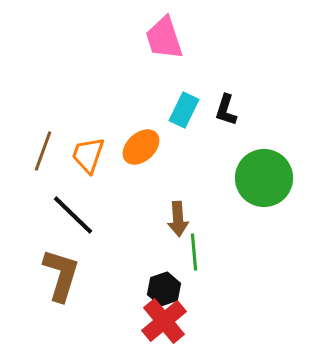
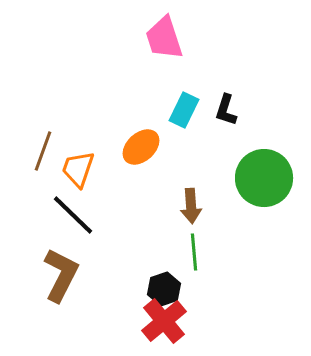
orange trapezoid: moved 10 px left, 14 px down
brown arrow: moved 13 px right, 13 px up
brown L-shape: rotated 10 degrees clockwise
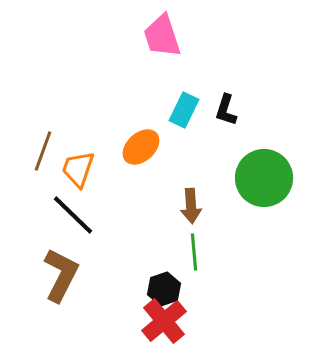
pink trapezoid: moved 2 px left, 2 px up
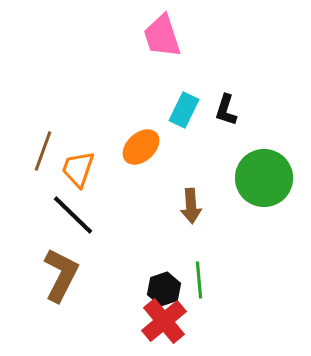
green line: moved 5 px right, 28 px down
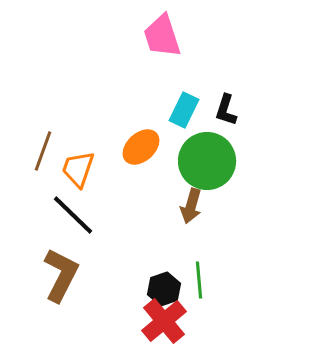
green circle: moved 57 px left, 17 px up
brown arrow: rotated 20 degrees clockwise
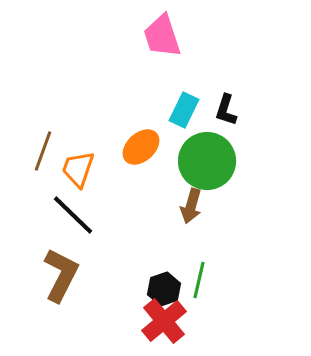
green line: rotated 18 degrees clockwise
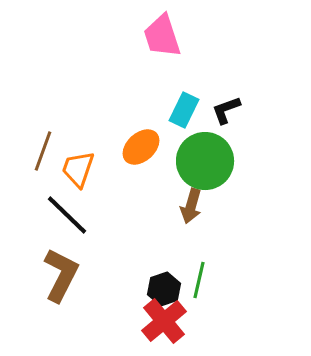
black L-shape: rotated 52 degrees clockwise
green circle: moved 2 px left
black line: moved 6 px left
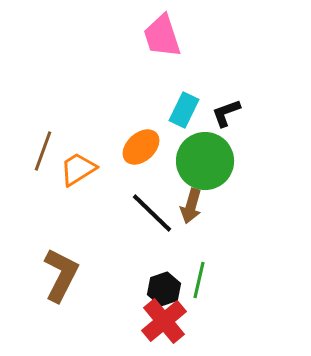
black L-shape: moved 3 px down
orange trapezoid: rotated 39 degrees clockwise
black line: moved 85 px right, 2 px up
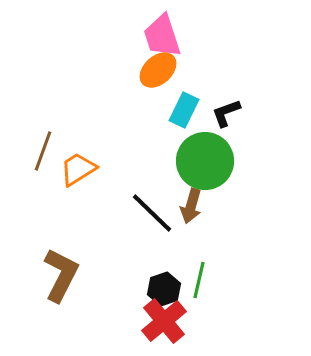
orange ellipse: moved 17 px right, 77 px up
